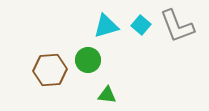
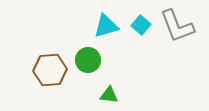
green triangle: moved 2 px right
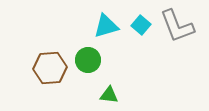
brown hexagon: moved 2 px up
